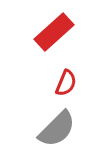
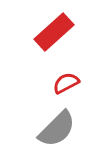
red semicircle: rotated 140 degrees counterclockwise
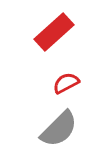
gray semicircle: moved 2 px right
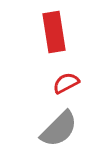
red rectangle: rotated 57 degrees counterclockwise
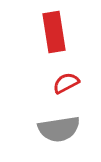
gray semicircle: rotated 36 degrees clockwise
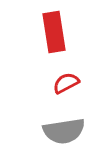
gray semicircle: moved 5 px right, 2 px down
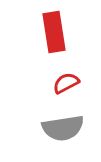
gray semicircle: moved 1 px left, 3 px up
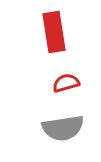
red semicircle: rotated 12 degrees clockwise
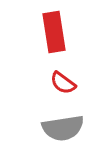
red semicircle: moved 3 px left; rotated 128 degrees counterclockwise
